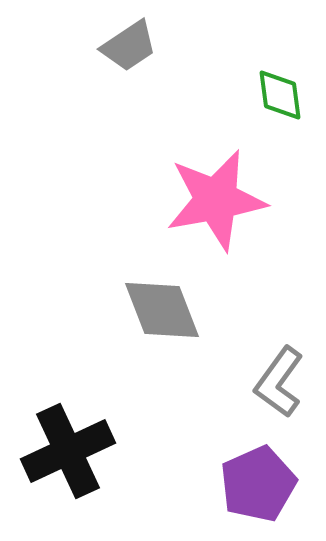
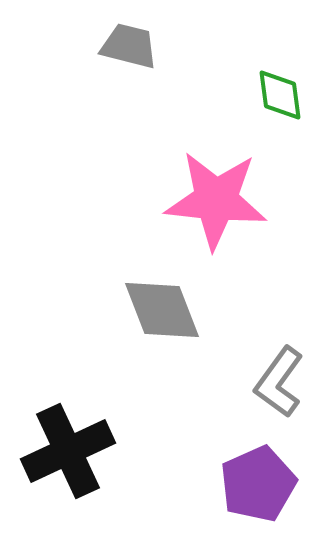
gray trapezoid: rotated 132 degrees counterclockwise
pink star: rotated 16 degrees clockwise
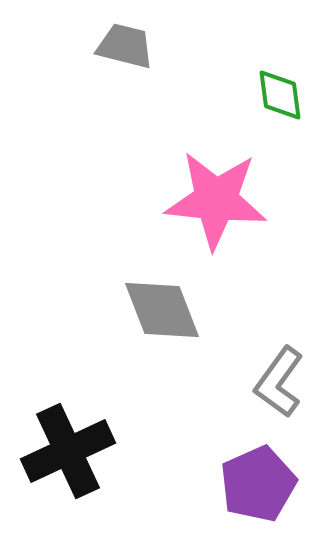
gray trapezoid: moved 4 px left
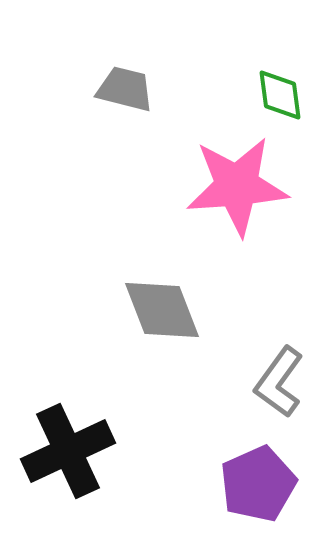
gray trapezoid: moved 43 px down
pink star: moved 21 px right, 14 px up; rotated 10 degrees counterclockwise
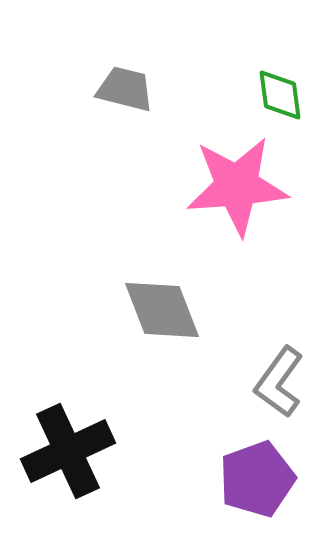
purple pentagon: moved 1 px left, 5 px up; rotated 4 degrees clockwise
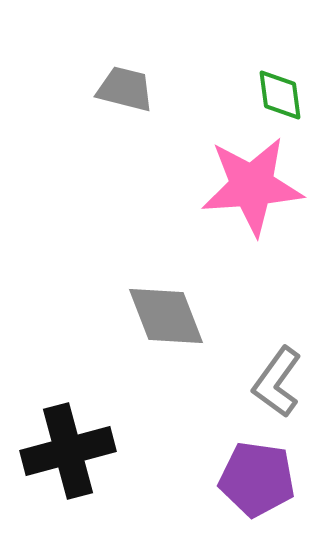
pink star: moved 15 px right
gray diamond: moved 4 px right, 6 px down
gray L-shape: moved 2 px left
black cross: rotated 10 degrees clockwise
purple pentagon: rotated 28 degrees clockwise
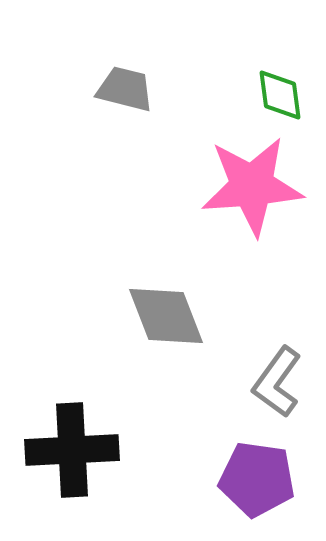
black cross: moved 4 px right, 1 px up; rotated 12 degrees clockwise
